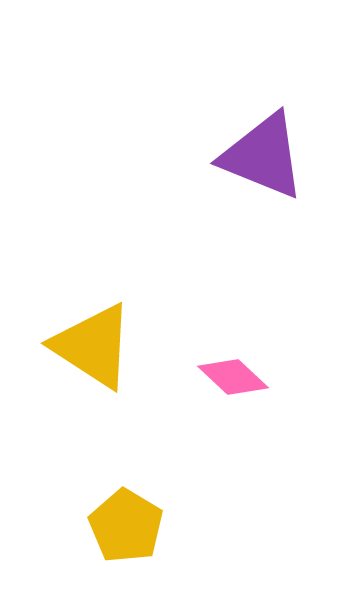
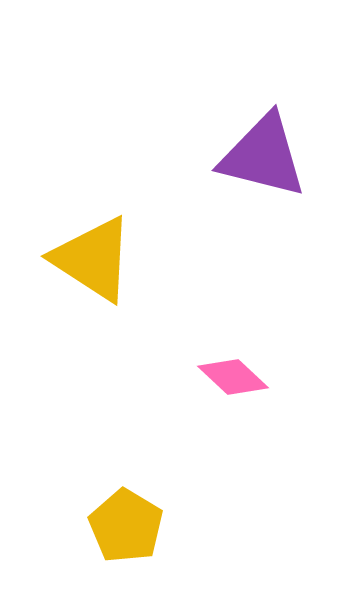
purple triangle: rotated 8 degrees counterclockwise
yellow triangle: moved 87 px up
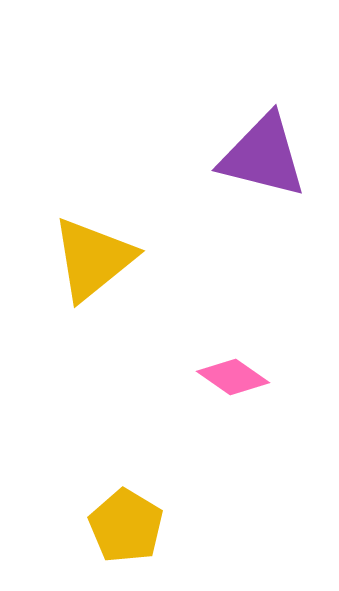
yellow triangle: rotated 48 degrees clockwise
pink diamond: rotated 8 degrees counterclockwise
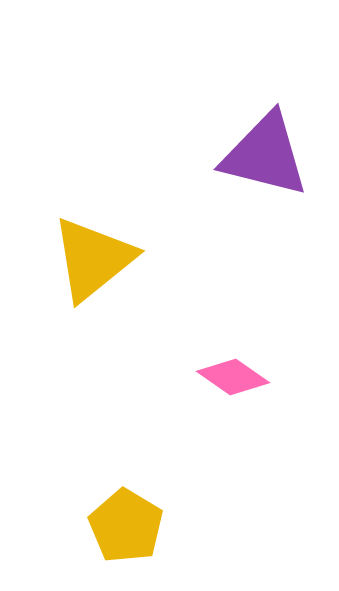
purple triangle: moved 2 px right, 1 px up
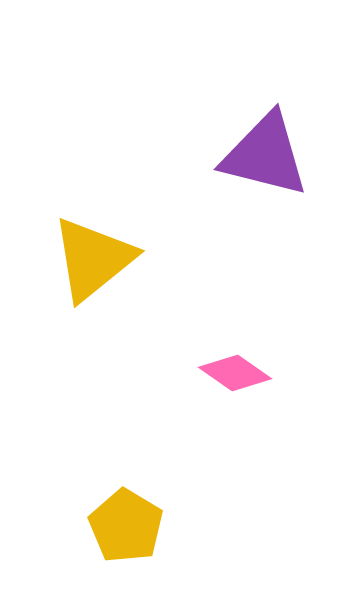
pink diamond: moved 2 px right, 4 px up
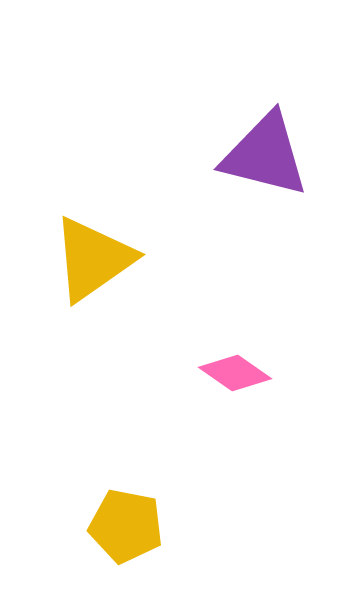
yellow triangle: rotated 4 degrees clockwise
yellow pentagon: rotated 20 degrees counterclockwise
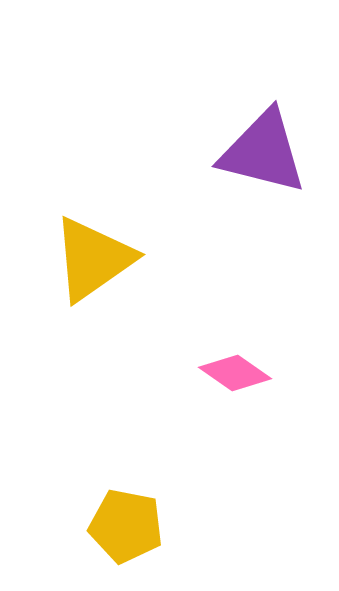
purple triangle: moved 2 px left, 3 px up
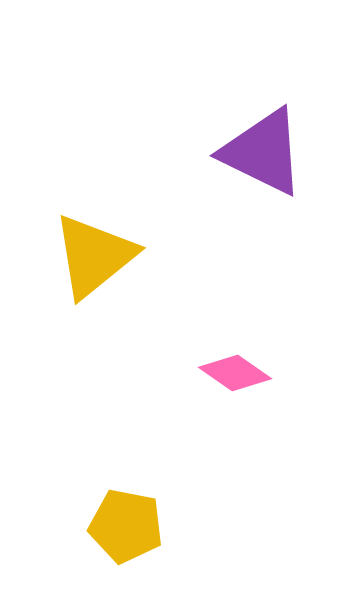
purple triangle: rotated 12 degrees clockwise
yellow triangle: moved 1 px right, 3 px up; rotated 4 degrees counterclockwise
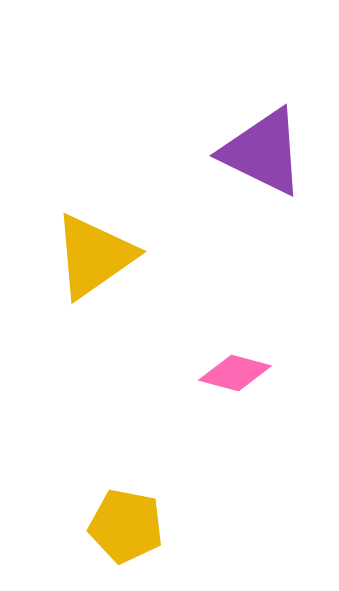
yellow triangle: rotated 4 degrees clockwise
pink diamond: rotated 20 degrees counterclockwise
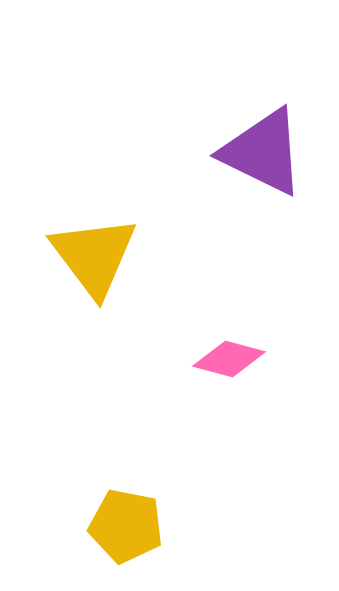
yellow triangle: rotated 32 degrees counterclockwise
pink diamond: moved 6 px left, 14 px up
